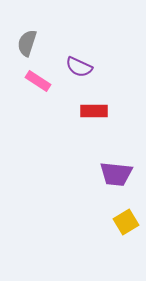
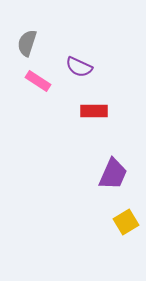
purple trapezoid: moved 3 px left; rotated 72 degrees counterclockwise
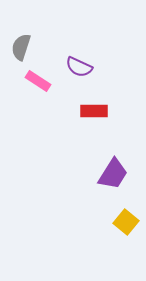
gray semicircle: moved 6 px left, 4 px down
purple trapezoid: rotated 8 degrees clockwise
yellow square: rotated 20 degrees counterclockwise
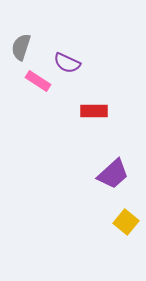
purple semicircle: moved 12 px left, 4 px up
purple trapezoid: rotated 16 degrees clockwise
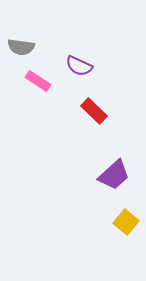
gray semicircle: rotated 100 degrees counterclockwise
purple semicircle: moved 12 px right, 3 px down
red rectangle: rotated 44 degrees clockwise
purple trapezoid: moved 1 px right, 1 px down
